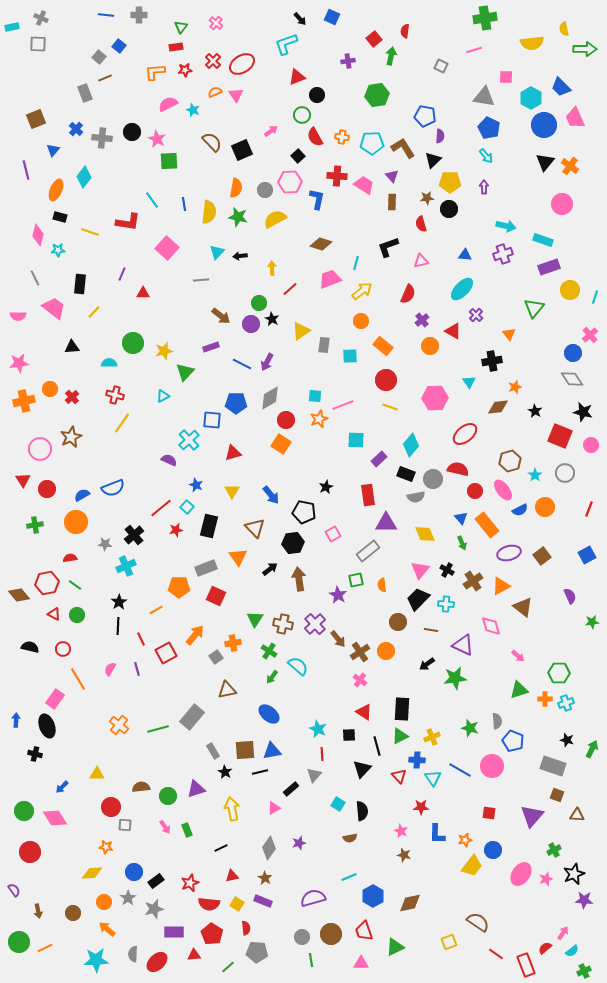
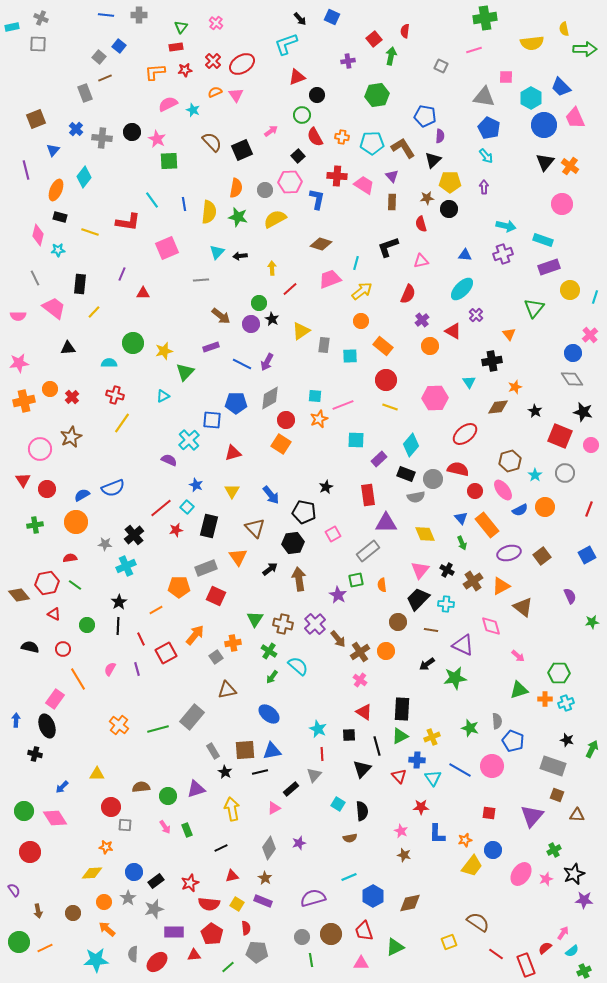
pink square at (167, 248): rotated 25 degrees clockwise
black triangle at (72, 347): moved 4 px left, 1 px down
green circle at (77, 615): moved 10 px right, 10 px down
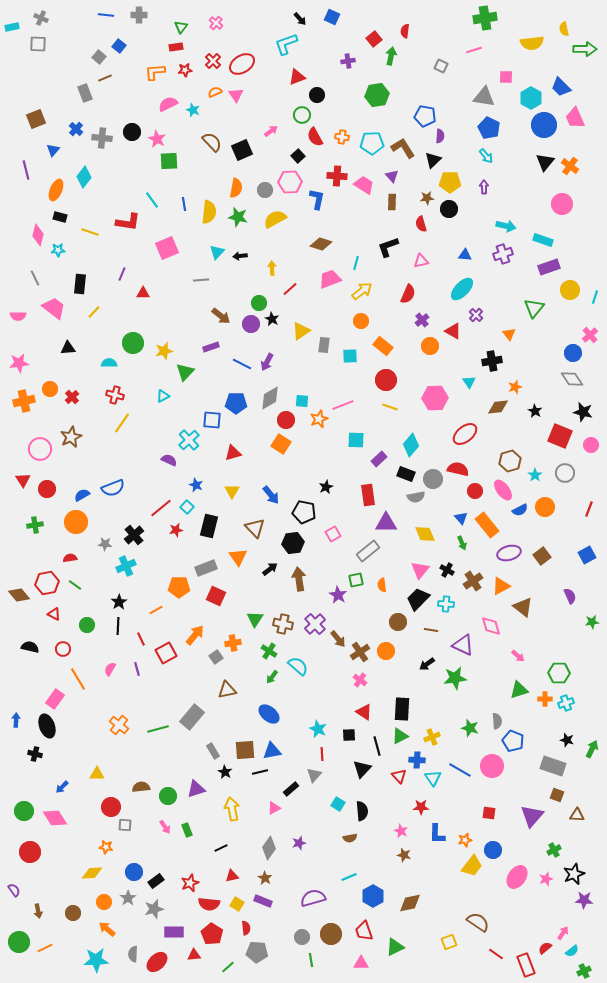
cyan square at (315, 396): moved 13 px left, 5 px down
pink ellipse at (521, 874): moved 4 px left, 3 px down
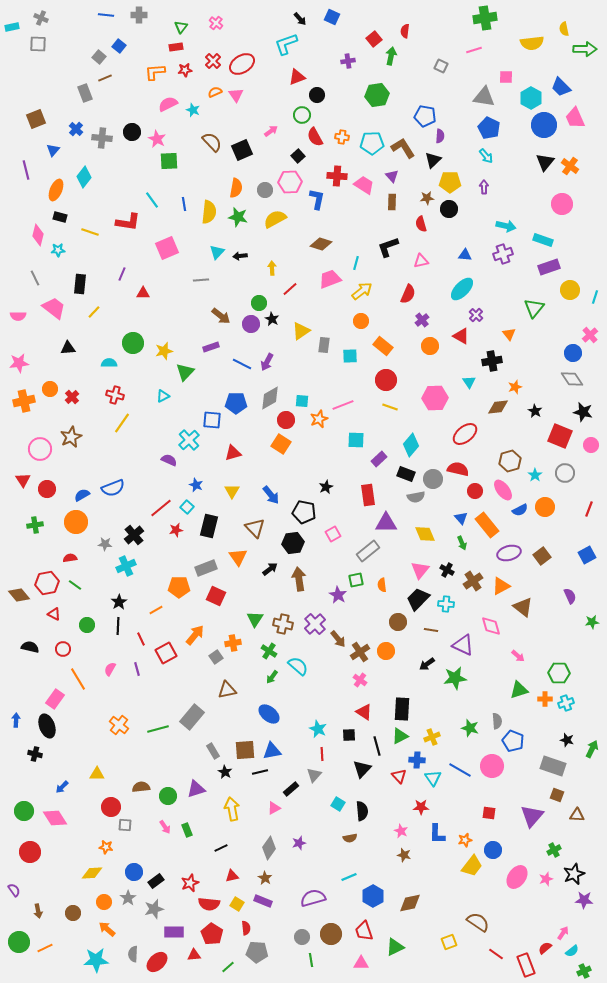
red triangle at (453, 331): moved 8 px right, 5 px down
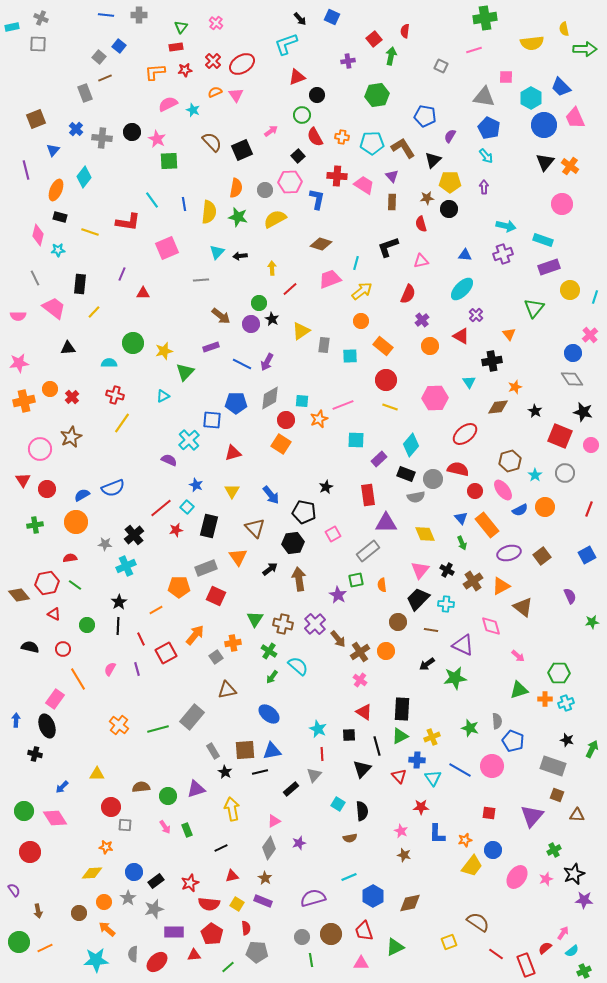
purple semicircle at (440, 136): moved 10 px right; rotated 152 degrees counterclockwise
pink triangle at (274, 808): moved 13 px down
brown circle at (73, 913): moved 6 px right
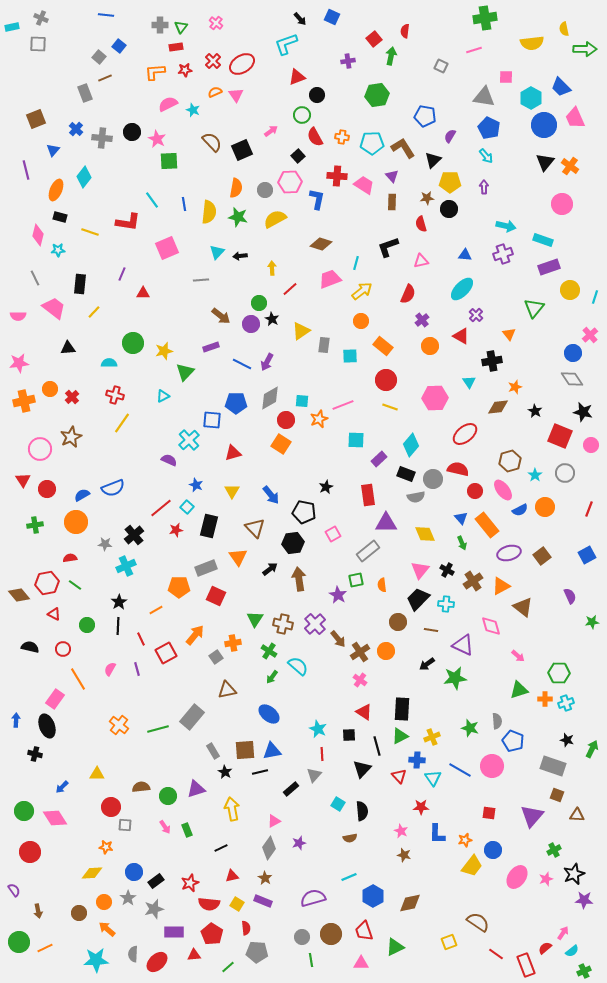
gray cross at (139, 15): moved 21 px right, 10 px down
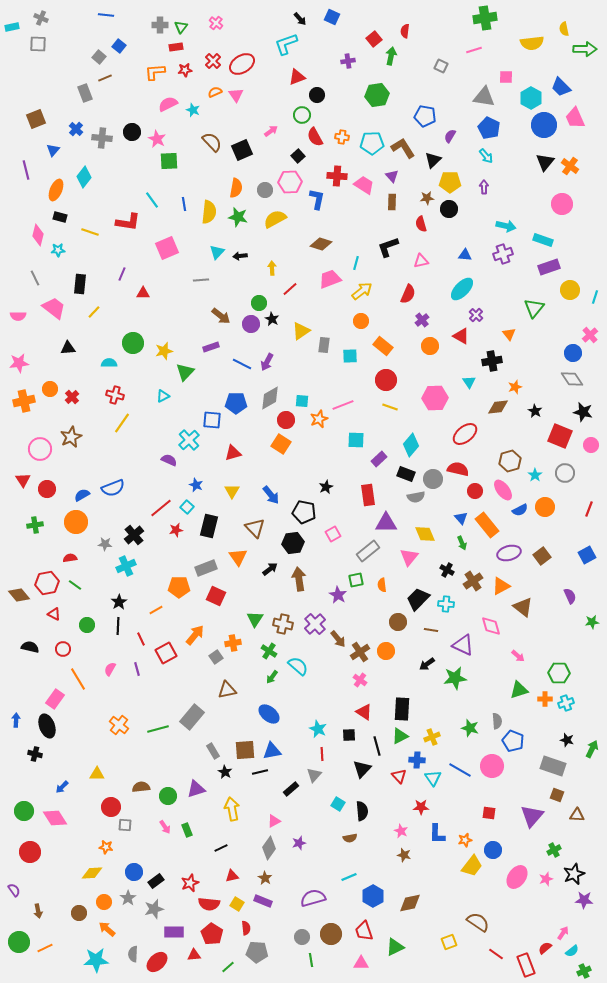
pink triangle at (420, 570): moved 11 px left, 13 px up
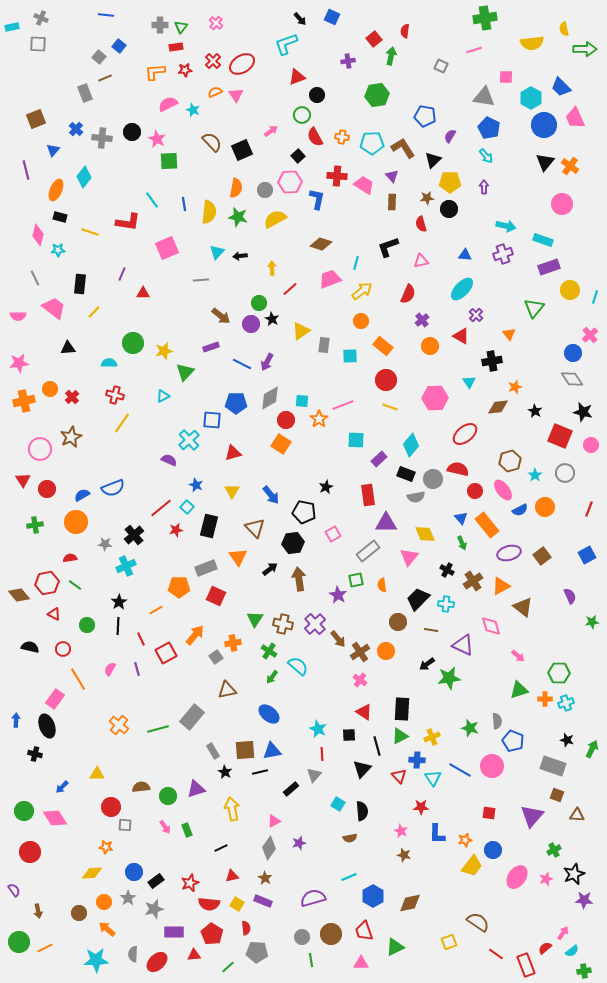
orange star at (319, 419): rotated 12 degrees counterclockwise
green star at (455, 678): moved 6 px left
green cross at (584, 971): rotated 16 degrees clockwise
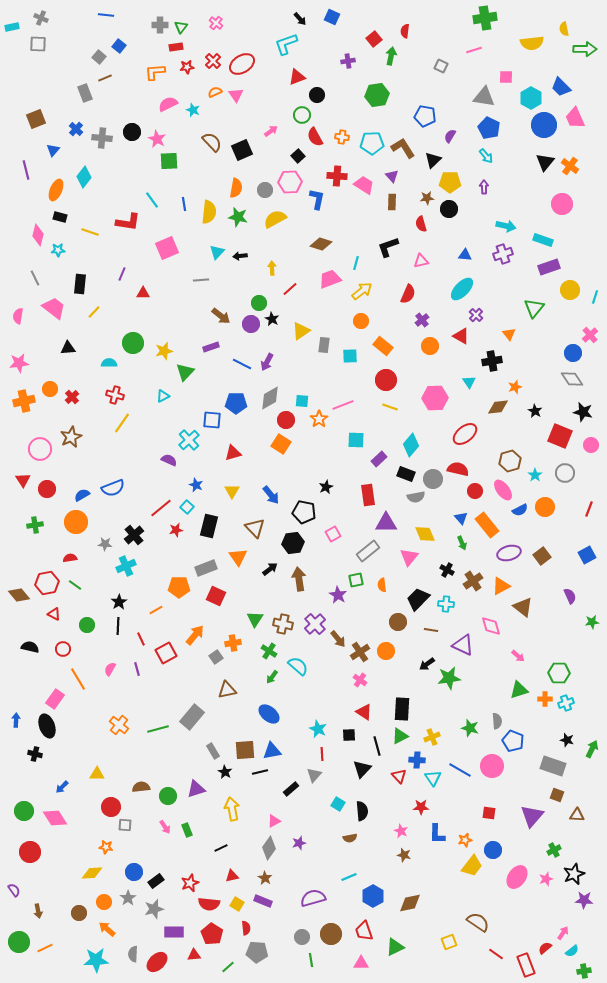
red star at (185, 70): moved 2 px right, 3 px up
pink semicircle at (18, 316): rotated 98 degrees clockwise
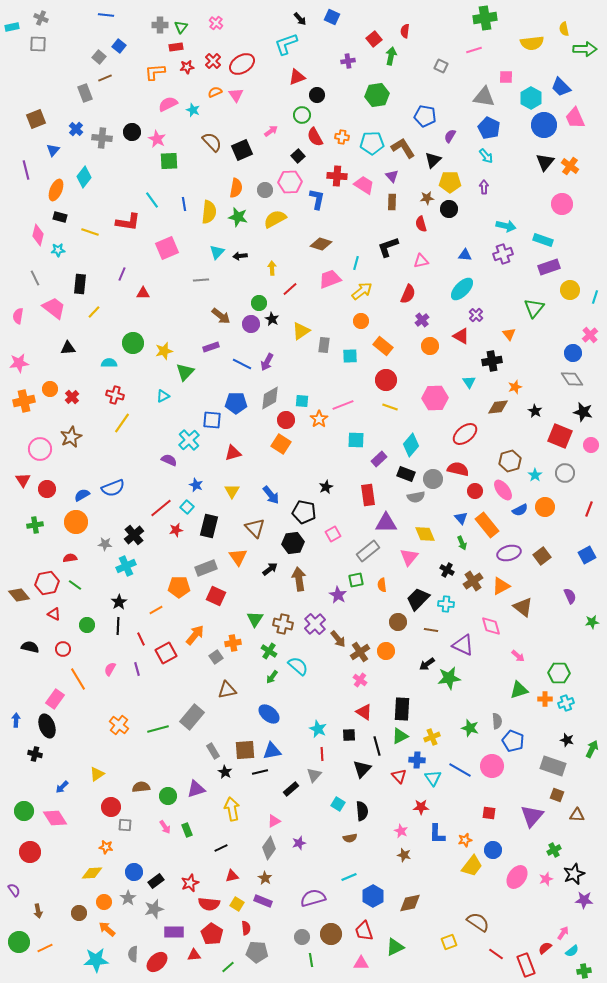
yellow triangle at (97, 774): rotated 35 degrees counterclockwise
